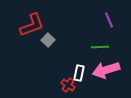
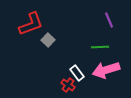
red L-shape: moved 1 px left, 1 px up
white rectangle: moved 2 px left; rotated 49 degrees counterclockwise
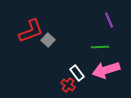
red L-shape: moved 7 px down
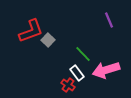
green line: moved 17 px left, 7 px down; rotated 48 degrees clockwise
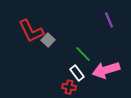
red L-shape: rotated 84 degrees clockwise
red cross: moved 1 px right, 2 px down; rotated 24 degrees counterclockwise
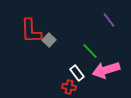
purple line: rotated 14 degrees counterclockwise
red L-shape: rotated 24 degrees clockwise
gray square: moved 1 px right
green line: moved 7 px right, 3 px up
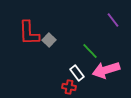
purple line: moved 4 px right
red L-shape: moved 2 px left, 2 px down
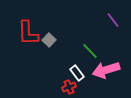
red L-shape: moved 1 px left
red cross: rotated 32 degrees counterclockwise
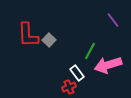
red L-shape: moved 2 px down
green line: rotated 72 degrees clockwise
pink arrow: moved 2 px right, 5 px up
